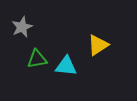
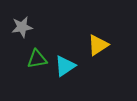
gray star: rotated 15 degrees clockwise
cyan triangle: moved 1 px left; rotated 40 degrees counterclockwise
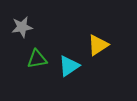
cyan triangle: moved 4 px right
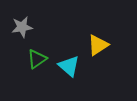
green triangle: rotated 25 degrees counterclockwise
cyan triangle: rotated 45 degrees counterclockwise
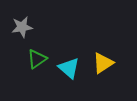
yellow triangle: moved 5 px right, 18 px down
cyan triangle: moved 2 px down
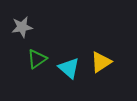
yellow triangle: moved 2 px left, 1 px up
